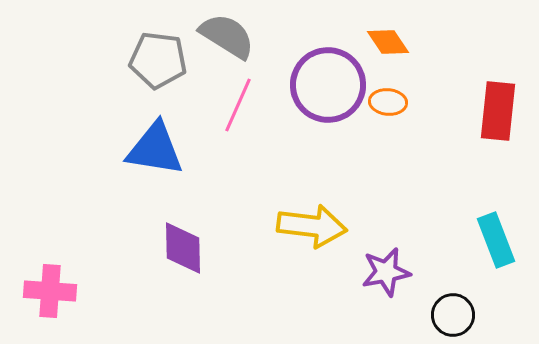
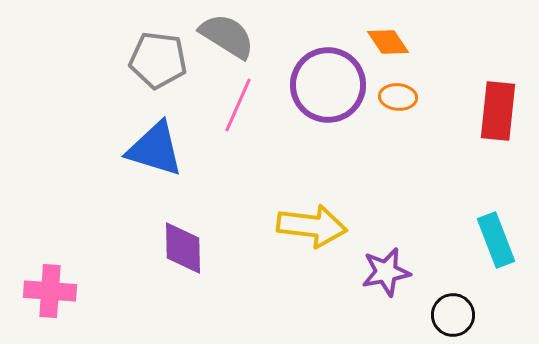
orange ellipse: moved 10 px right, 5 px up
blue triangle: rotated 8 degrees clockwise
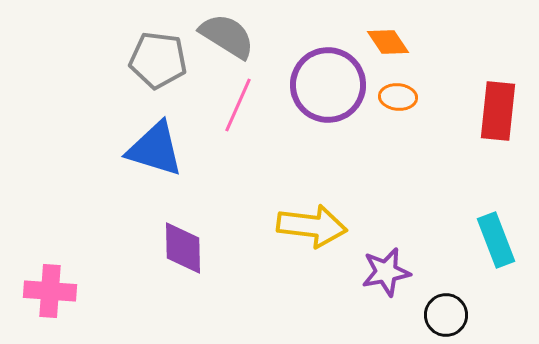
black circle: moved 7 px left
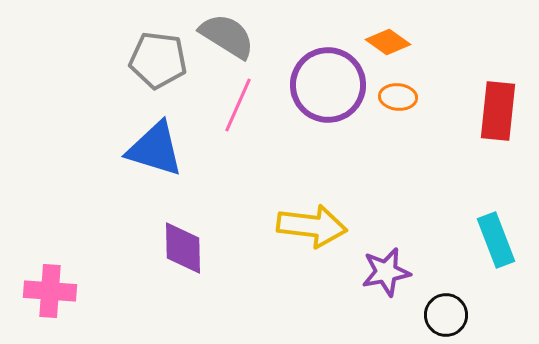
orange diamond: rotated 21 degrees counterclockwise
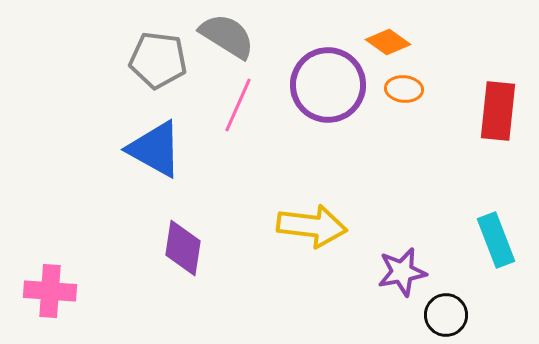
orange ellipse: moved 6 px right, 8 px up
blue triangle: rotated 12 degrees clockwise
purple diamond: rotated 10 degrees clockwise
purple star: moved 16 px right
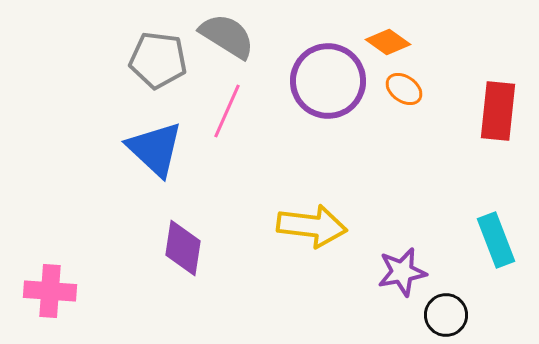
purple circle: moved 4 px up
orange ellipse: rotated 30 degrees clockwise
pink line: moved 11 px left, 6 px down
blue triangle: rotated 14 degrees clockwise
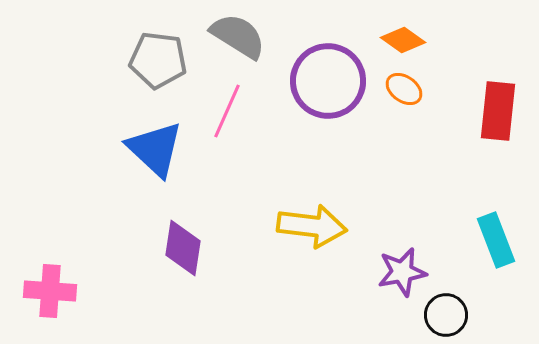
gray semicircle: moved 11 px right
orange diamond: moved 15 px right, 2 px up
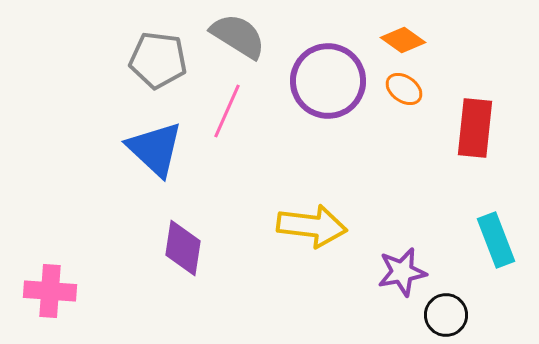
red rectangle: moved 23 px left, 17 px down
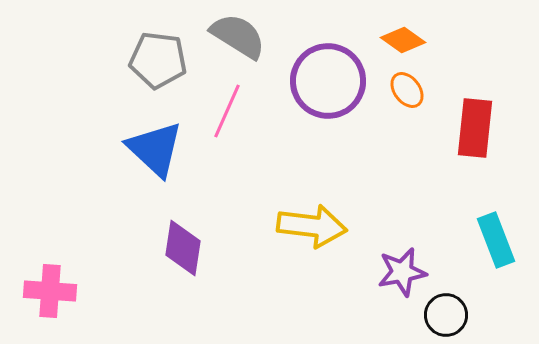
orange ellipse: moved 3 px right, 1 px down; rotated 18 degrees clockwise
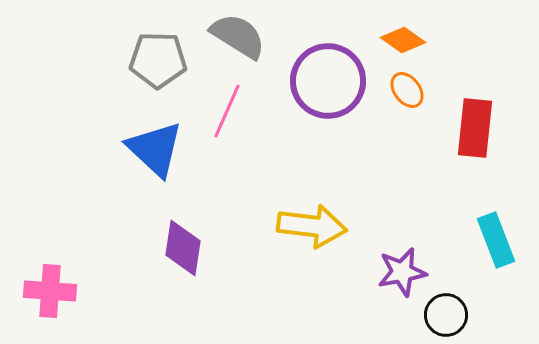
gray pentagon: rotated 6 degrees counterclockwise
